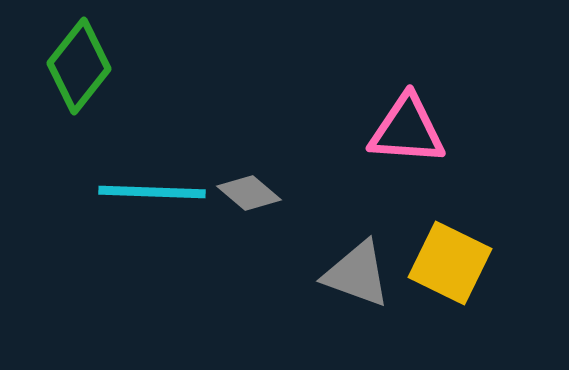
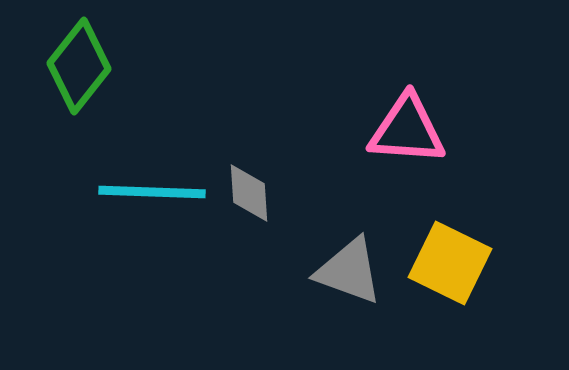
gray diamond: rotated 46 degrees clockwise
gray triangle: moved 8 px left, 3 px up
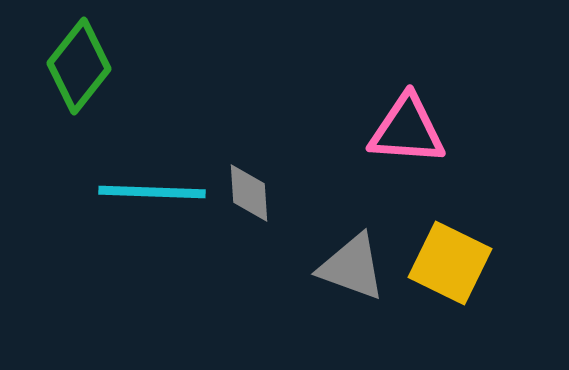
gray triangle: moved 3 px right, 4 px up
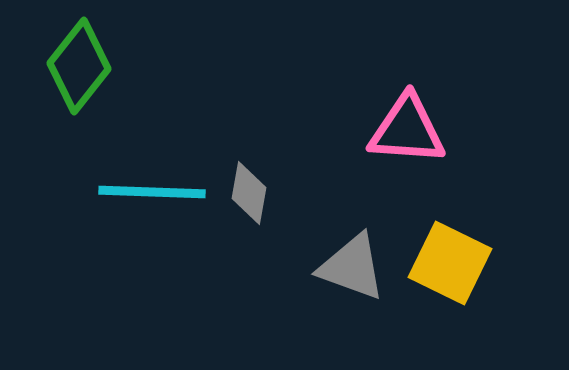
gray diamond: rotated 14 degrees clockwise
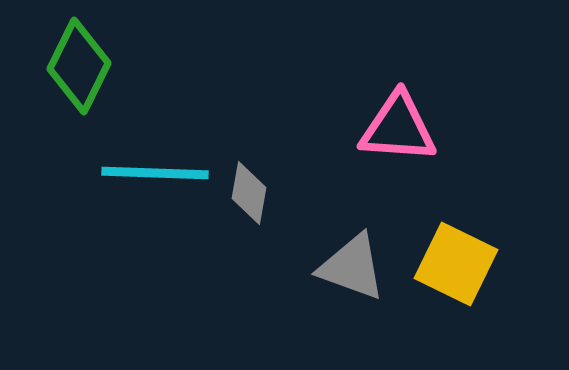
green diamond: rotated 12 degrees counterclockwise
pink triangle: moved 9 px left, 2 px up
cyan line: moved 3 px right, 19 px up
yellow square: moved 6 px right, 1 px down
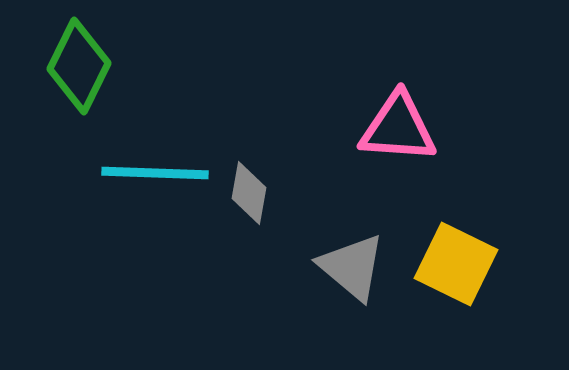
gray triangle: rotated 20 degrees clockwise
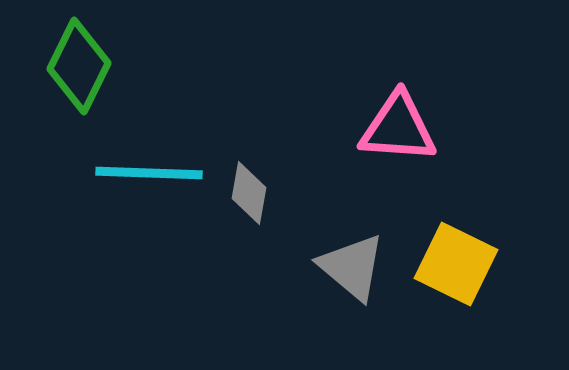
cyan line: moved 6 px left
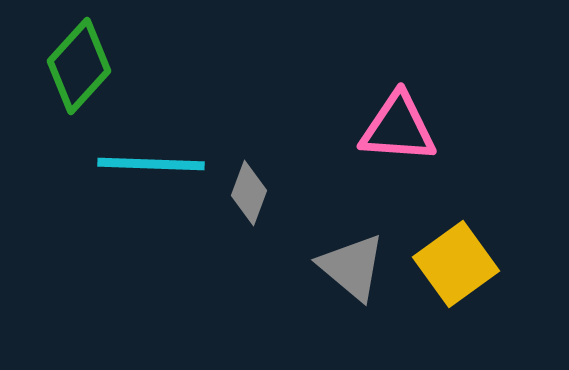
green diamond: rotated 16 degrees clockwise
cyan line: moved 2 px right, 9 px up
gray diamond: rotated 10 degrees clockwise
yellow square: rotated 28 degrees clockwise
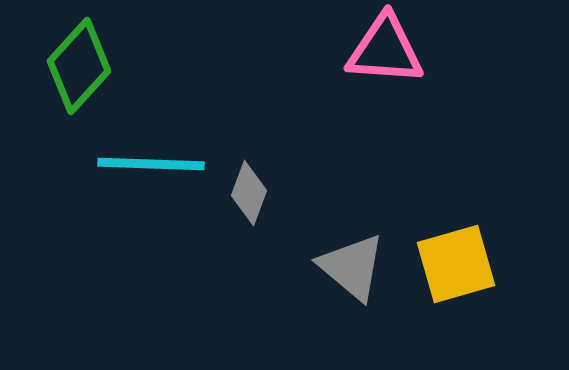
pink triangle: moved 13 px left, 78 px up
yellow square: rotated 20 degrees clockwise
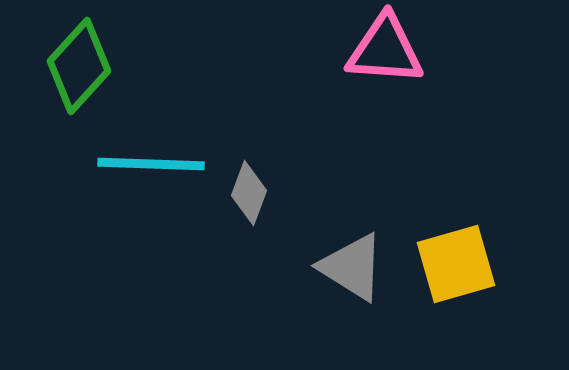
gray triangle: rotated 8 degrees counterclockwise
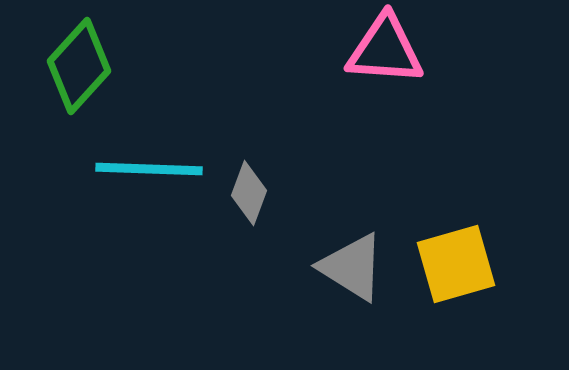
cyan line: moved 2 px left, 5 px down
